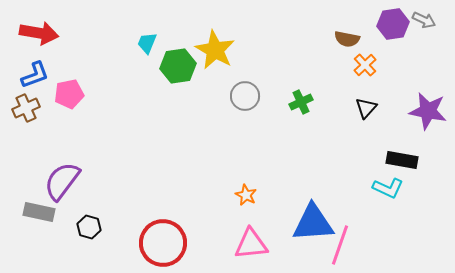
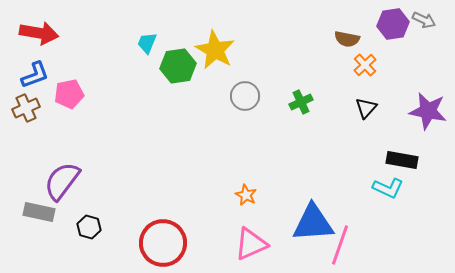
pink triangle: rotated 18 degrees counterclockwise
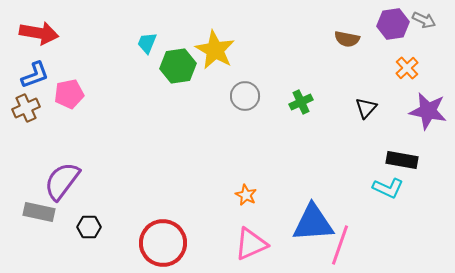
orange cross: moved 42 px right, 3 px down
black hexagon: rotated 15 degrees counterclockwise
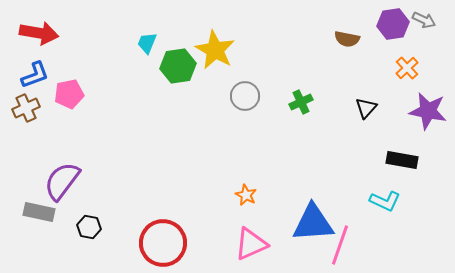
cyan L-shape: moved 3 px left, 13 px down
black hexagon: rotated 10 degrees clockwise
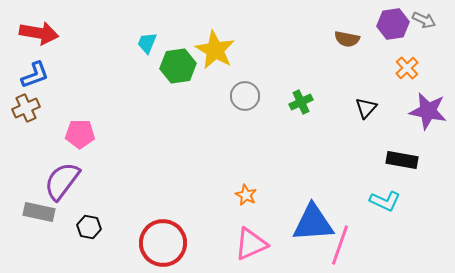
pink pentagon: moved 11 px right, 40 px down; rotated 12 degrees clockwise
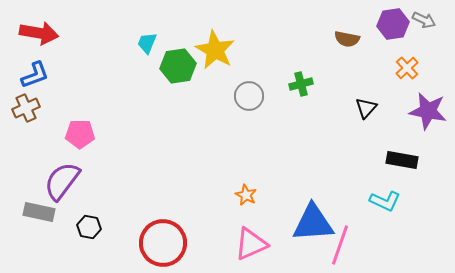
gray circle: moved 4 px right
green cross: moved 18 px up; rotated 10 degrees clockwise
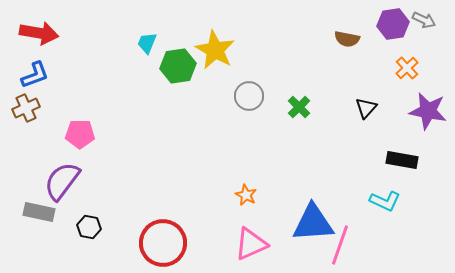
green cross: moved 2 px left, 23 px down; rotated 30 degrees counterclockwise
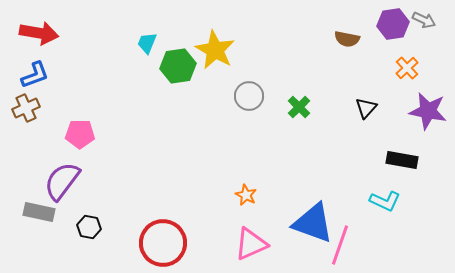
blue triangle: rotated 24 degrees clockwise
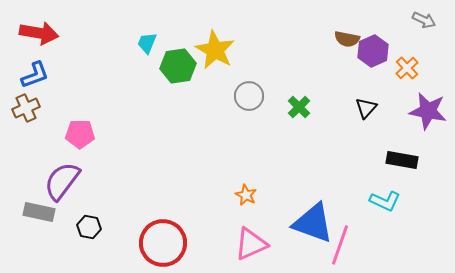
purple hexagon: moved 20 px left, 27 px down; rotated 16 degrees counterclockwise
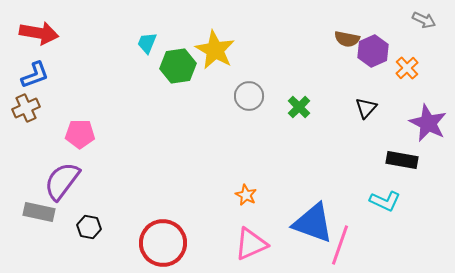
purple star: moved 12 px down; rotated 15 degrees clockwise
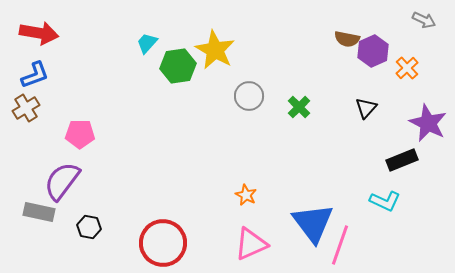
cyan trapezoid: rotated 20 degrees clockwise
brown cross: rotated 8 degrees counterclockwise
black rectangle: rotated 32 degrees counterclockwise
blue triangle: rotated 33 degrees clockwise
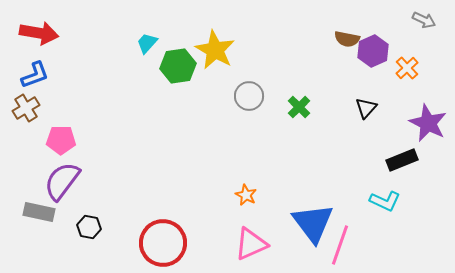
pink pentagon: moved 19 px left, 6 px down
